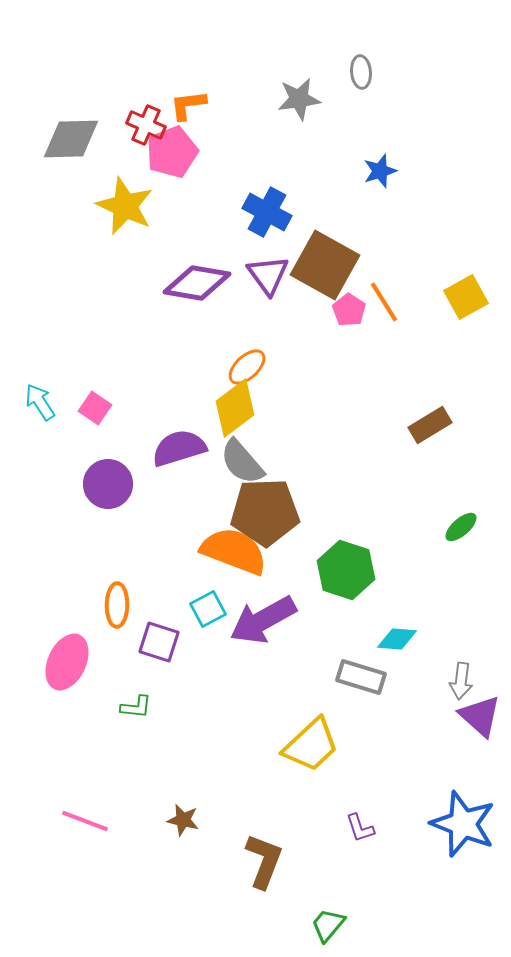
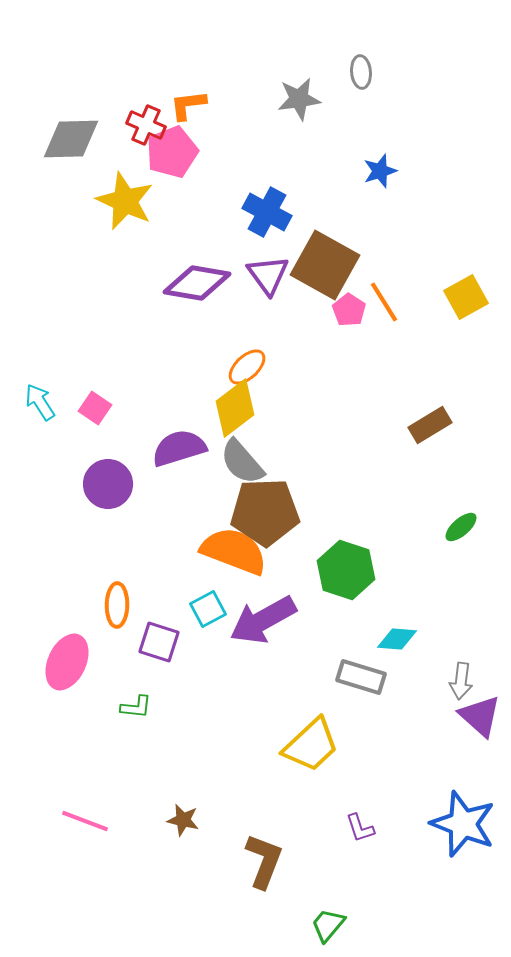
yellow star at (125, 206): moved 5 px up
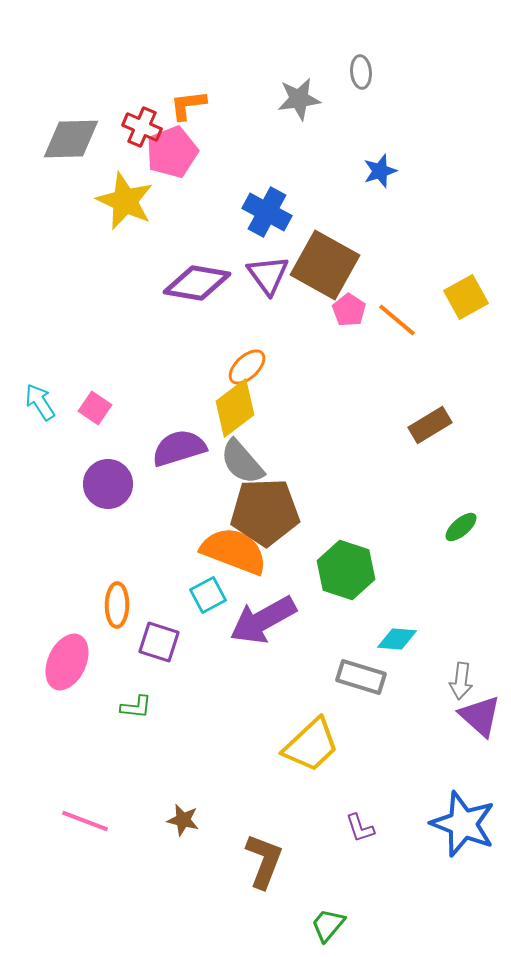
red cross at (146, 125): moved 4 px left, 2 px down
orange line at (384, 302): moved 13 px right, 18 px down; rotated 18 degrees counterclockwise
cyan square at (208, 609): moved 14 px up
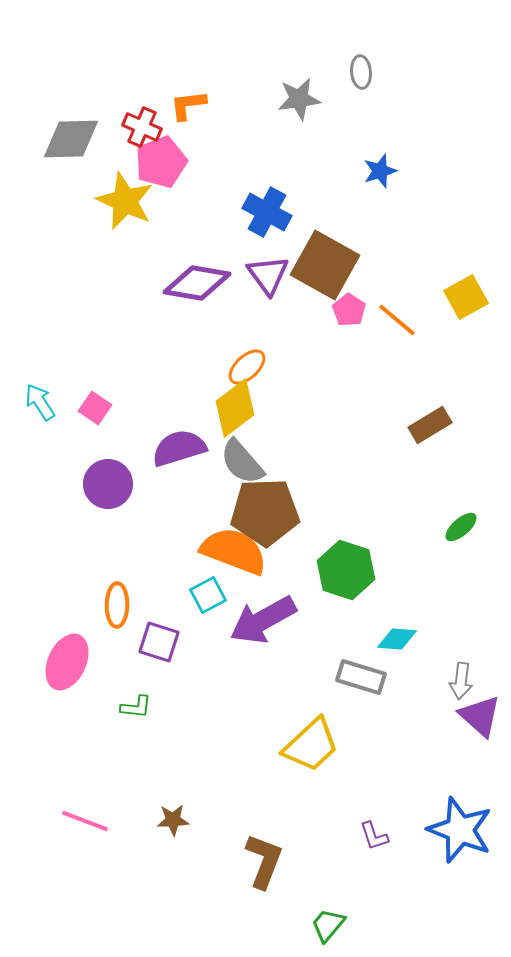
pink pentagon at (172, 152): moved 11 px left, 10 px down
brown star at (183, 820): moved 10 px left; rotated 16 degrees counterclockwise
blue star at (463, 824): moved 3 px left, 6 px down
purple L-shape at (360, 828): moved 14 px right, 8 px down
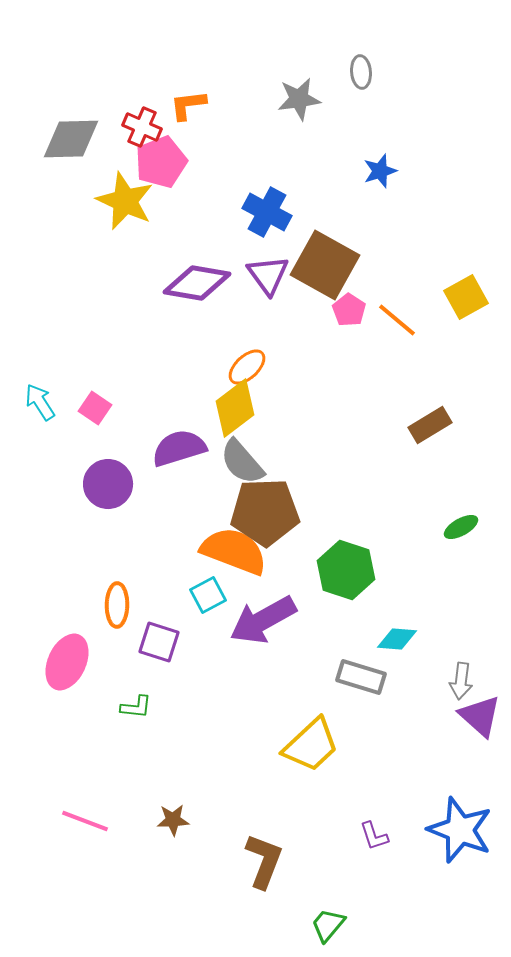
green ellipse at (461, 527): rotated 12 degrees clockwise
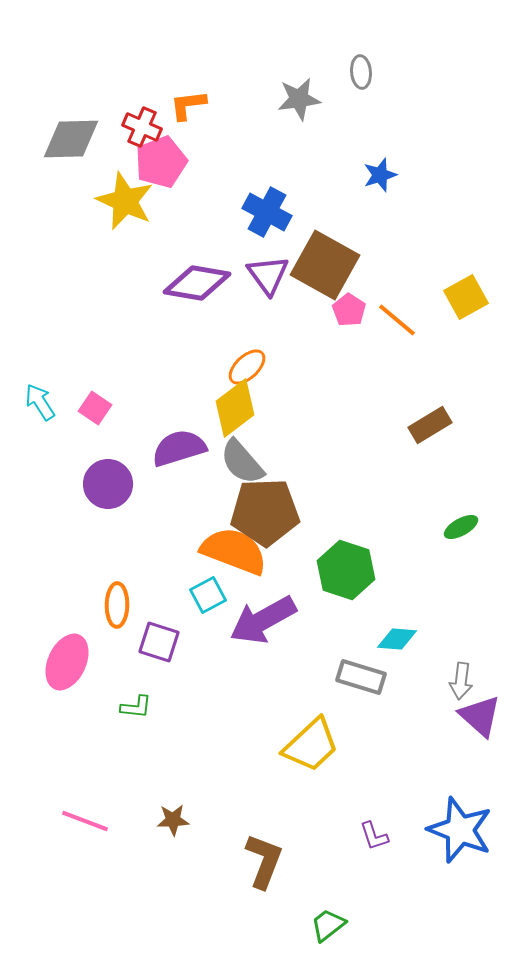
blue star at (380, 171): moved 4 px down
green trapezoid at (328, 925): rotated 12 degrees clockwise
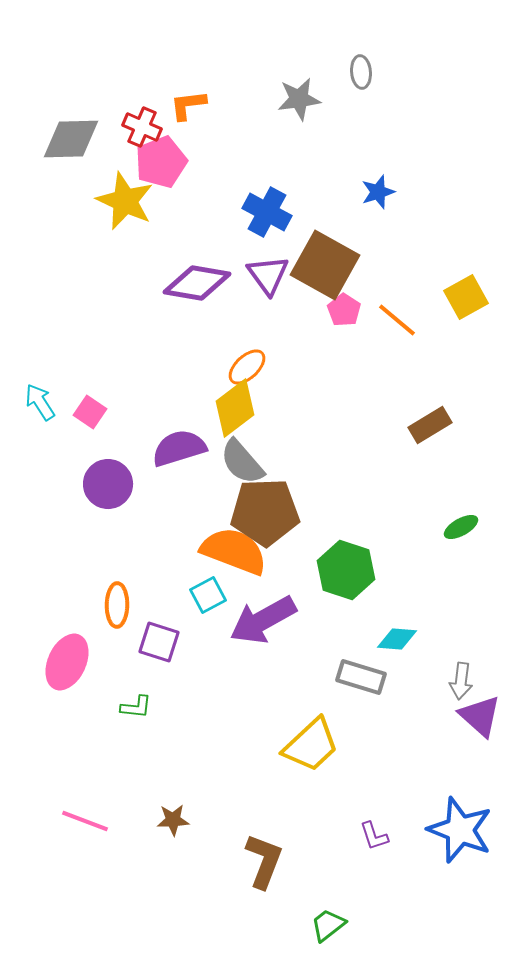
blue star at (380, 175): moved 2 px left, 17 px down
pink pentagon at (349, 310): moved 5 px left
pink square at (95, 408): moved 5 px left, 4 px down
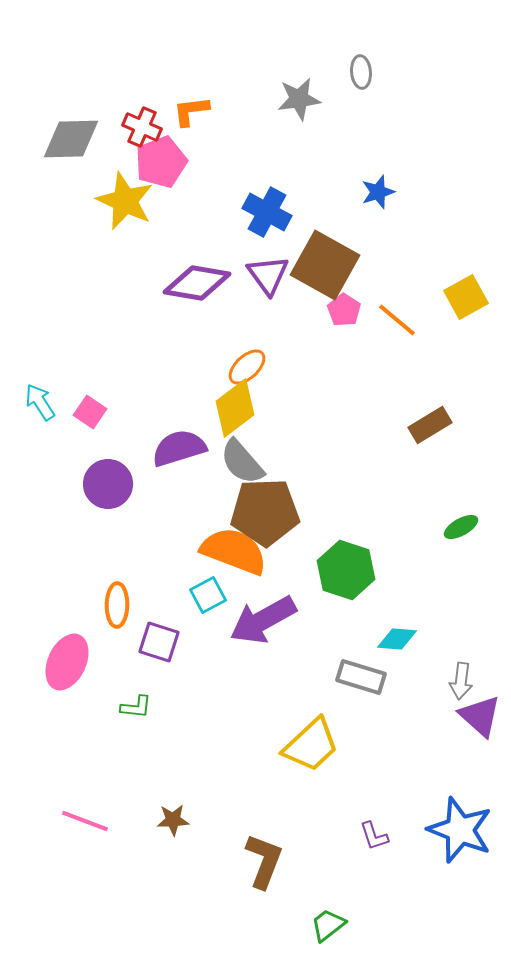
orange L-shape at (188, 105): moved 3 px right, 6 px down
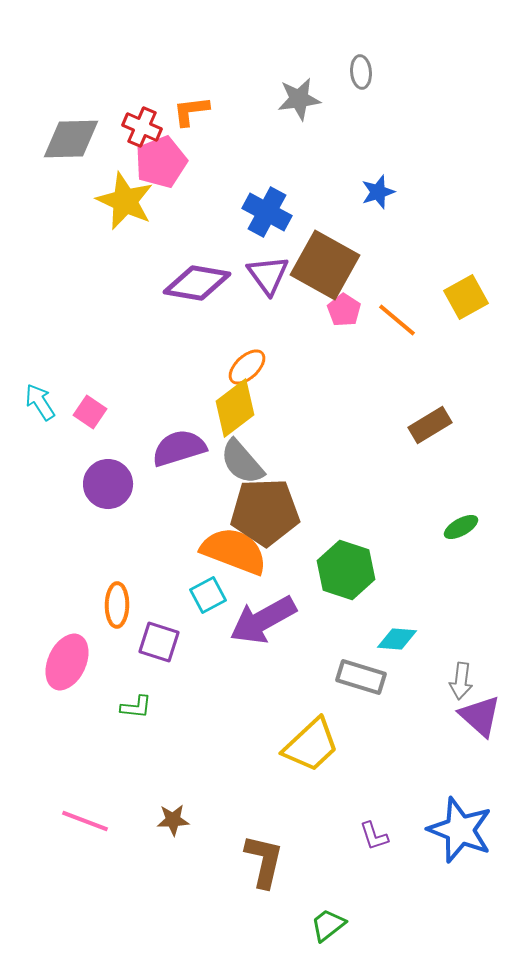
brown L-shape at (264, 861): rotated 8 degrees counterclockwise
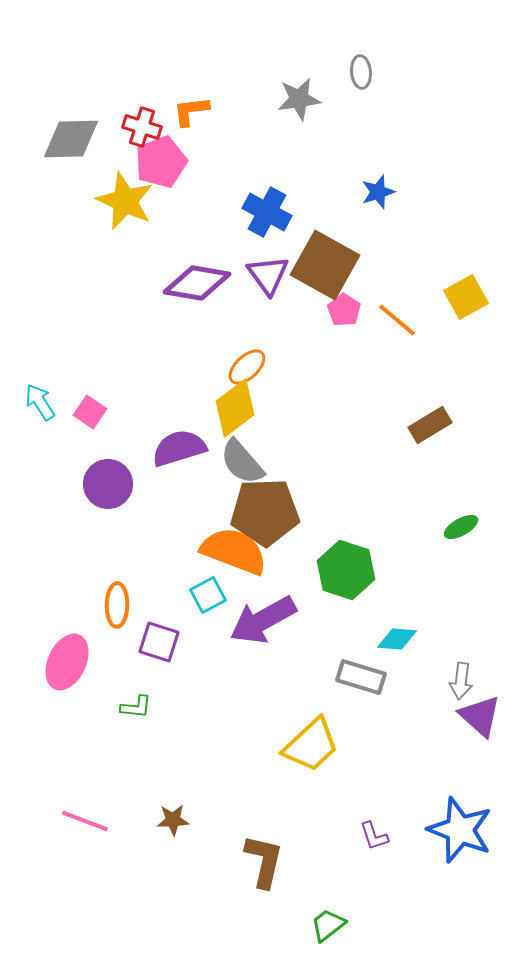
red cross at (142, 127): rotated 6 degrees counterclockwise
